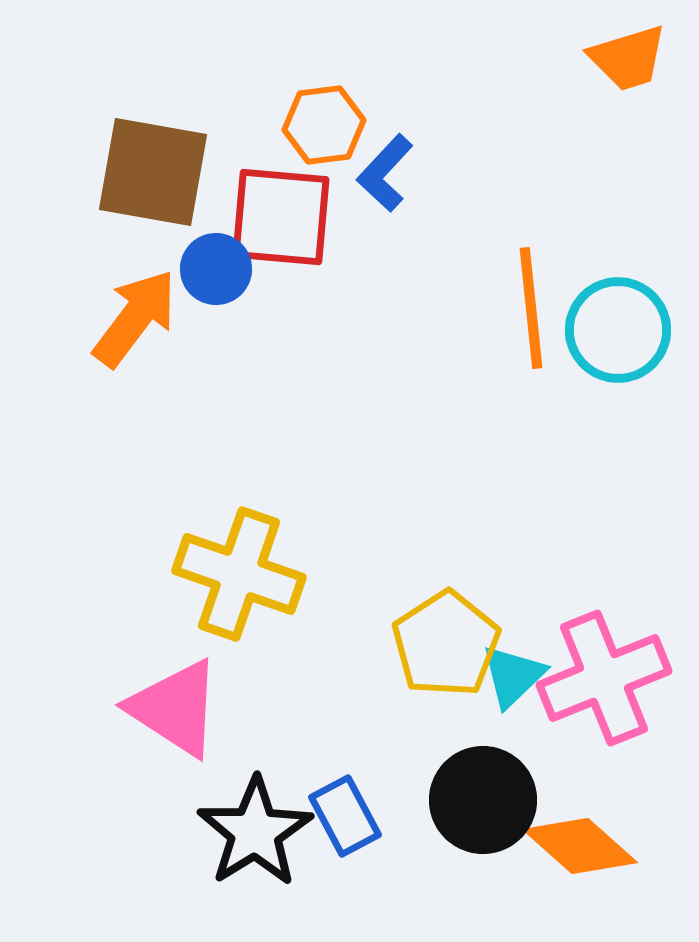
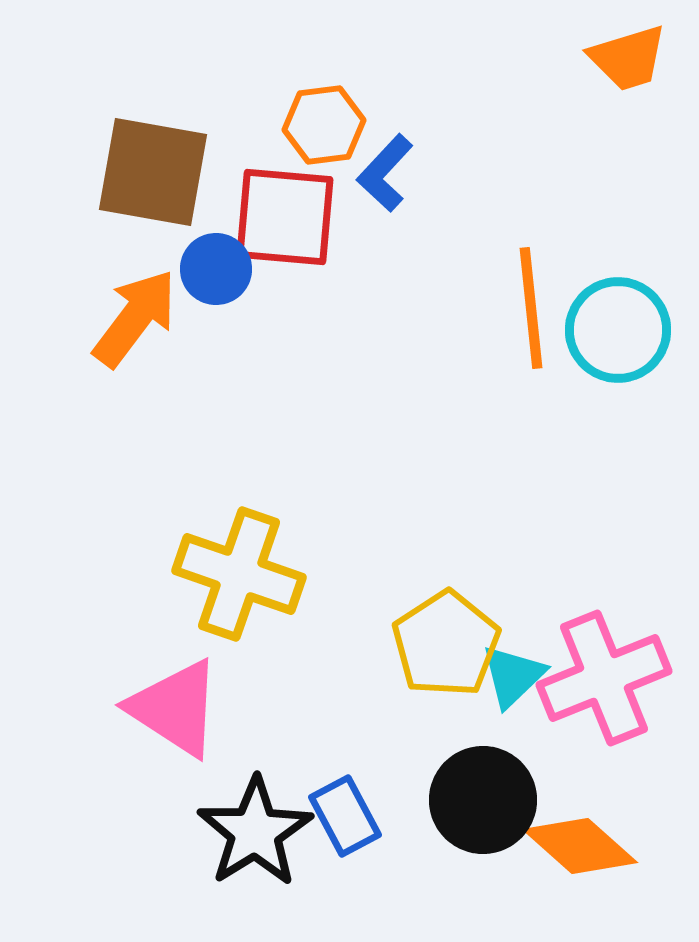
red square: moved 4 px right
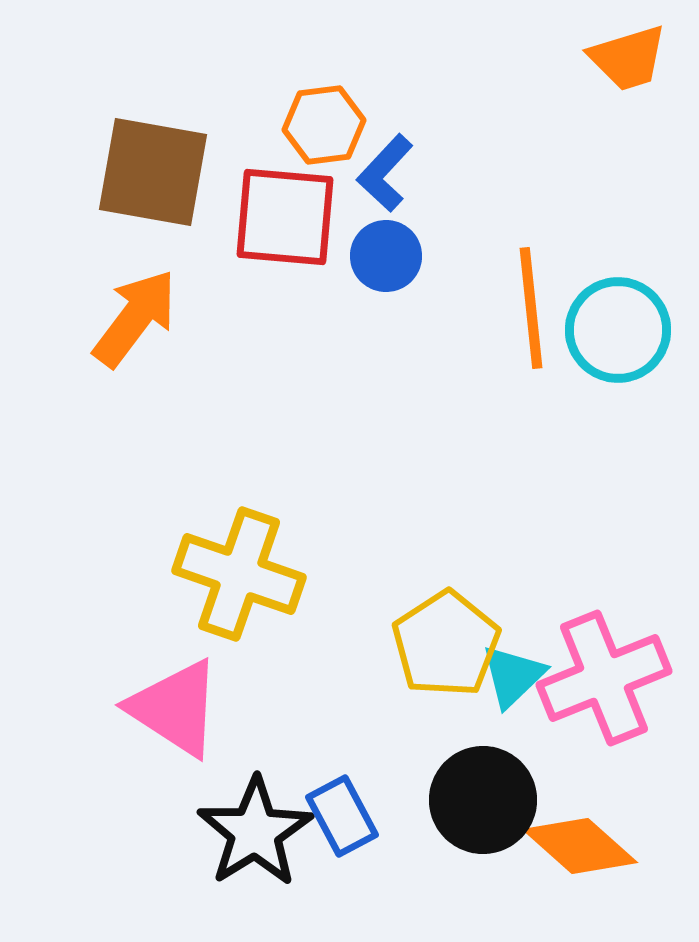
blue circle: moved 170 px right, 13 px up
blue rectangle: moved 3 px left
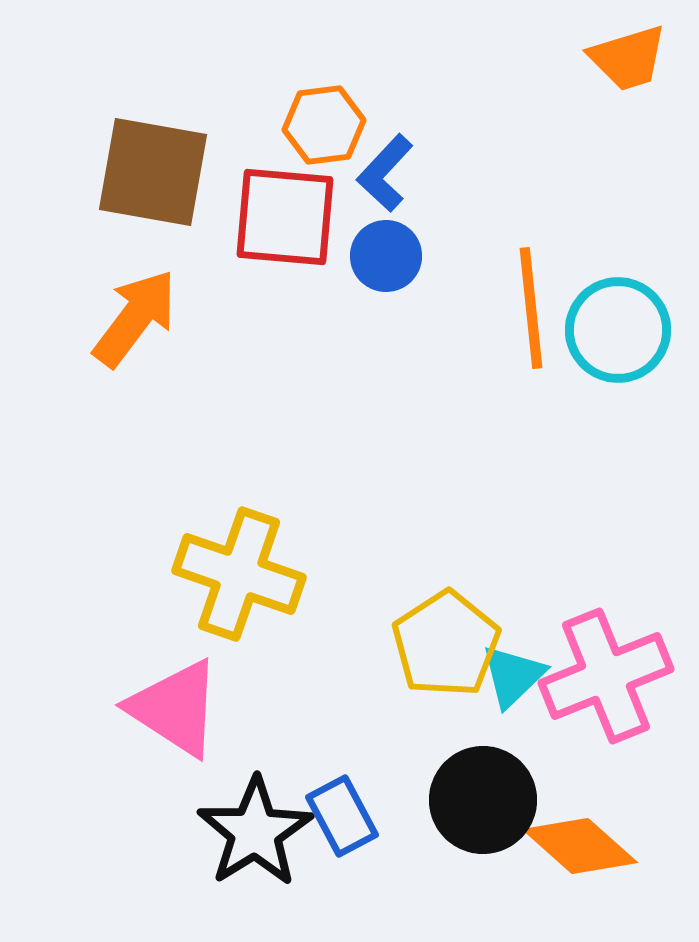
pink cross: moved 2 px right, 2 px up
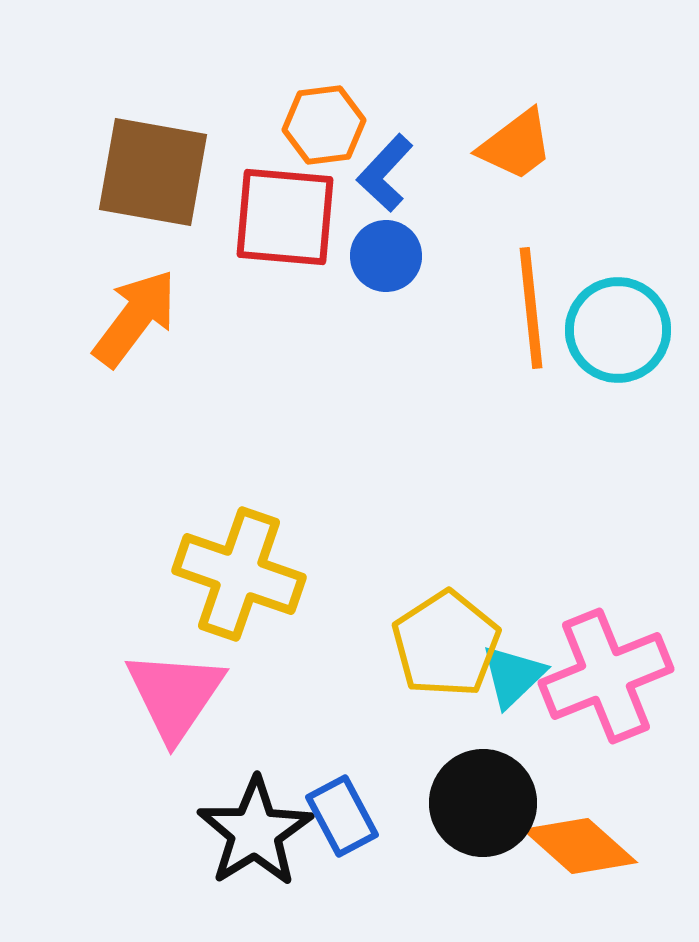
orange trapezoid: moved 112 px left, 87 px down; rotated 20 degrees counterclockwise
pink triangle: moved 13 px up; rotated 31 degrees clockwise
black circle: moved 3 px down
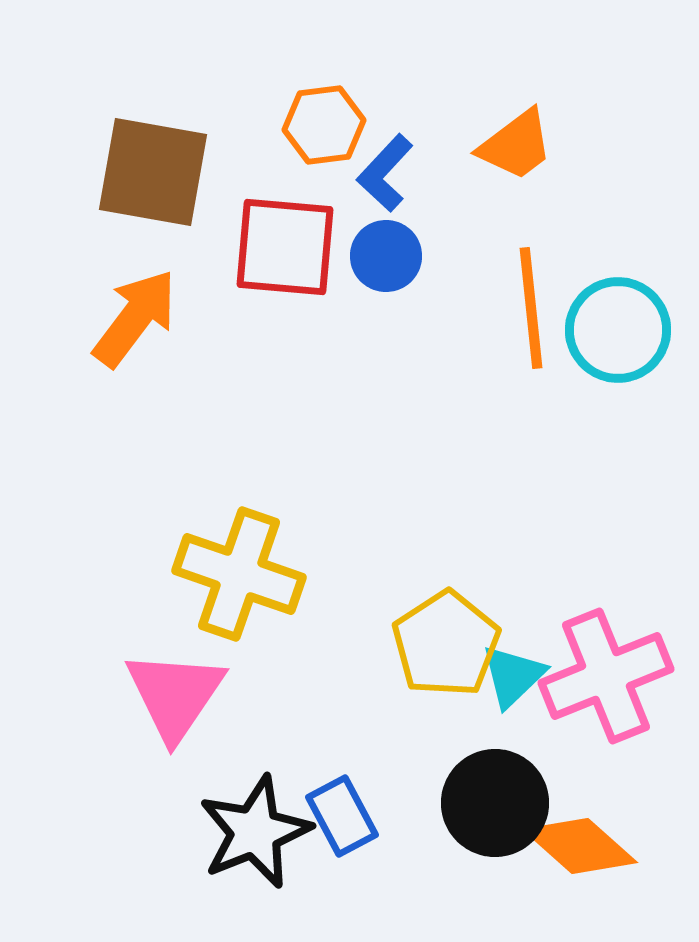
red square: moved 30 px down
black circle: moved 12 px right
black star: rotated 10 degrees clockwise
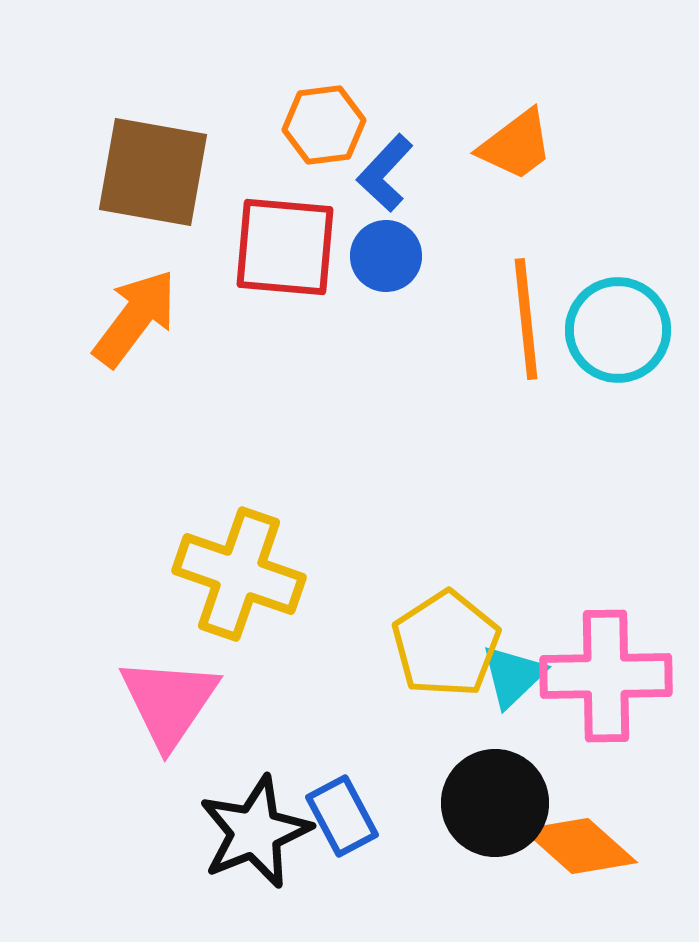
orange line: moved 5 px left, 11 px down
pink cross: rotated 21 degrees clockwise
pink triangle: moved 6 px left, 7 px down
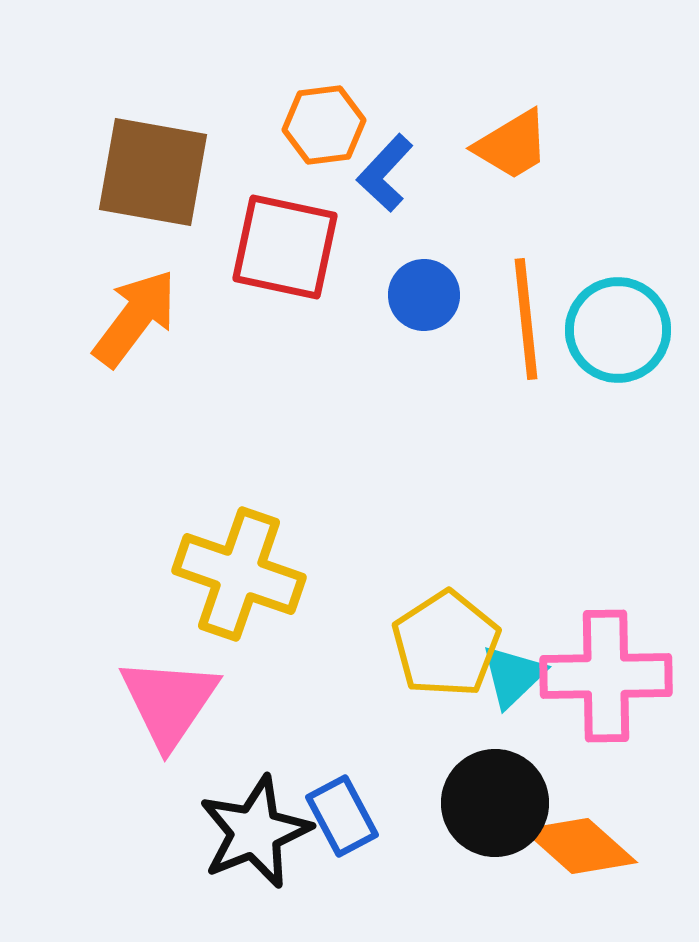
orange trapezoid: moved 4 px left; rotated 6 degrees clockwise
red square: rotated 7 degrees clockwise
blue circle: moved 38 px right, 39 px down
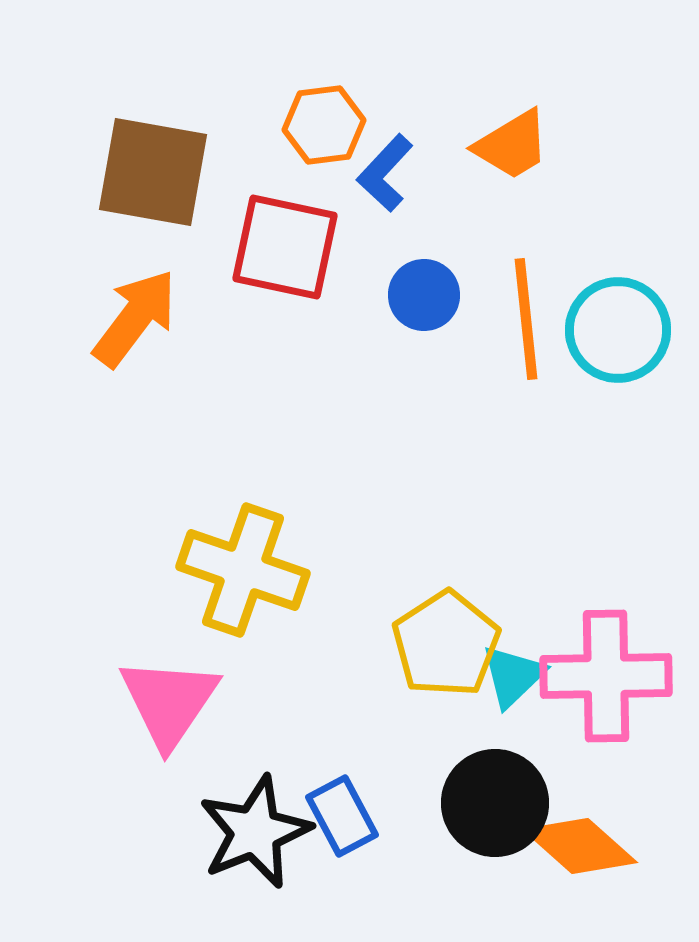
yellow cross: moved 4 px right, 4 px up
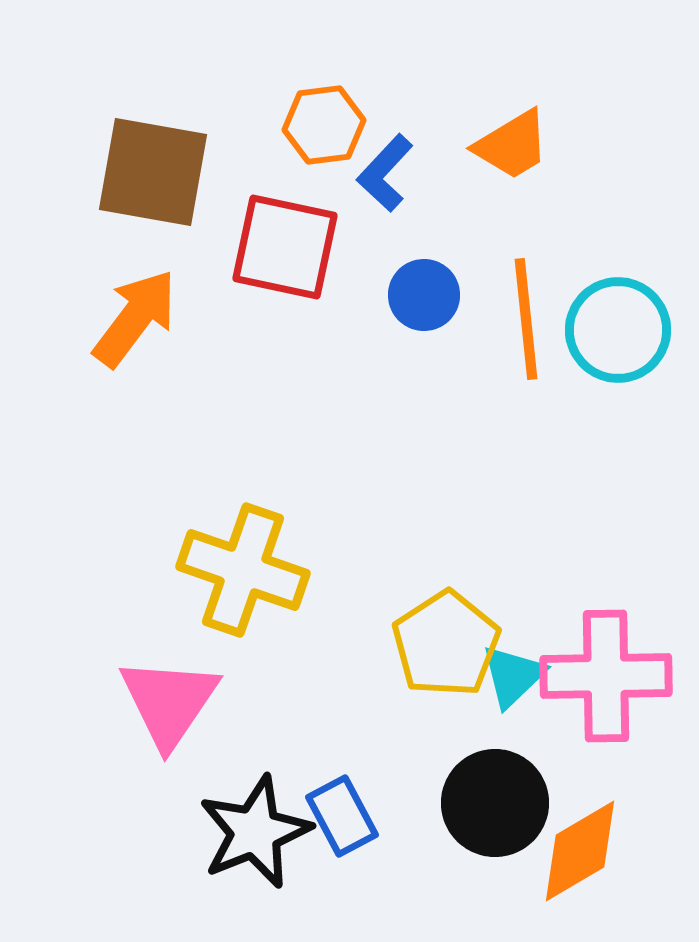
orange diamond: moved 5 px down; rotated 72 degrees counterclockwise
